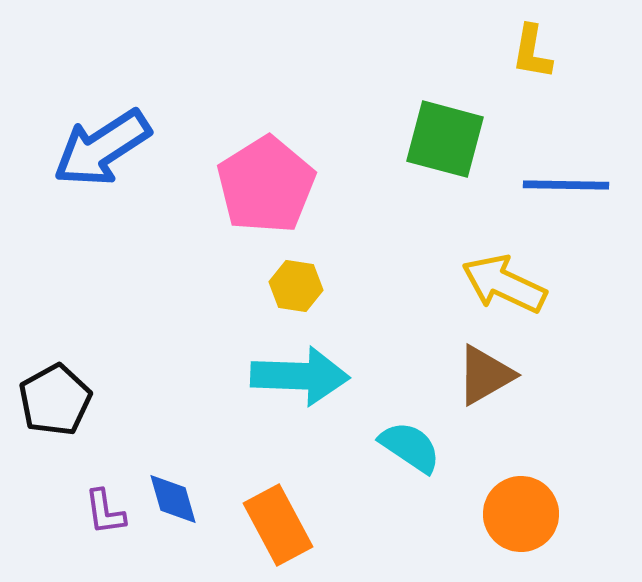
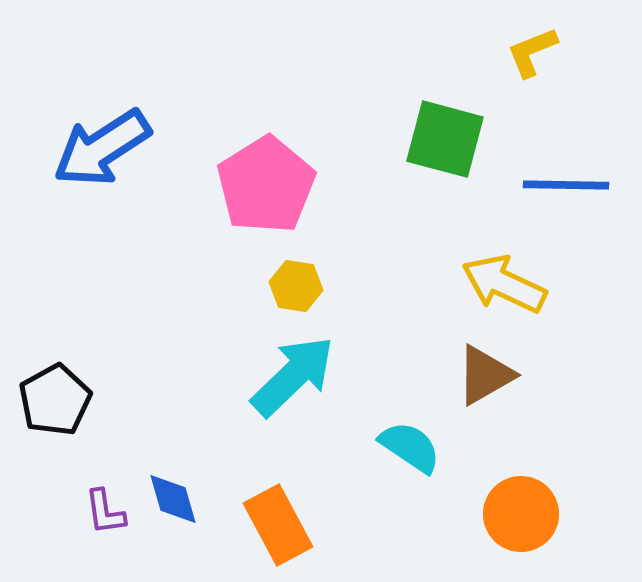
yellow L-shape: rotated 58 degrees clockwise
cyan arrow: moved 7 px left; rotated 46 degrees counterclockwise
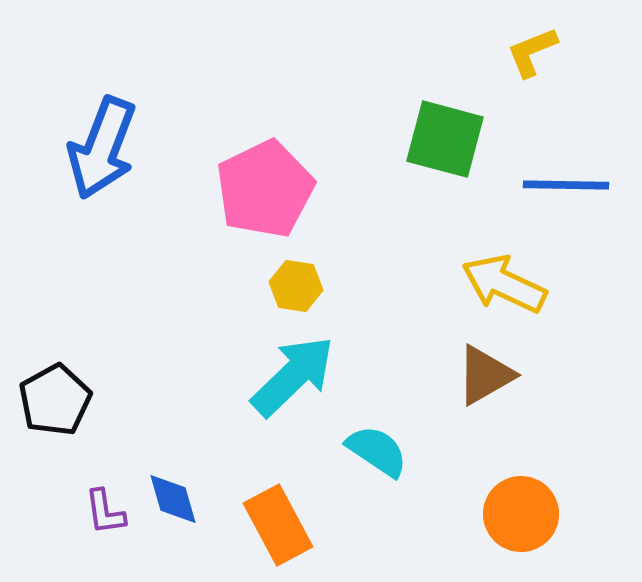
blue arrow: rotated 36 degrees counterclockwise
pink pentagon: moved 1 px left, 4 px down; rotated 6 degrees clockwise
cyan semicircle: moved 33 px left, 4 px down
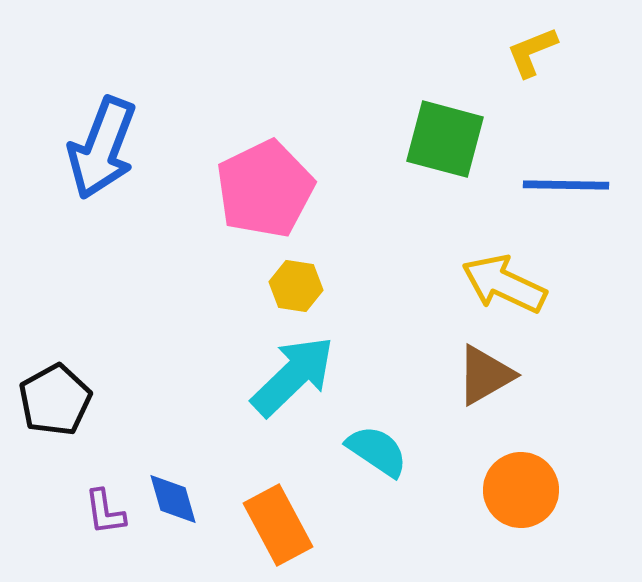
orange circle: moved 24 px up
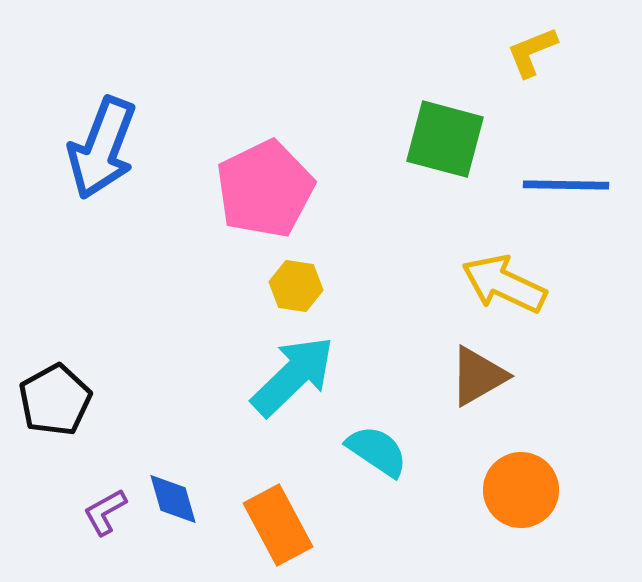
brown triangle: moved 7 px left, 1 px down
purple L-shape: rotated 69 degrees clockwise
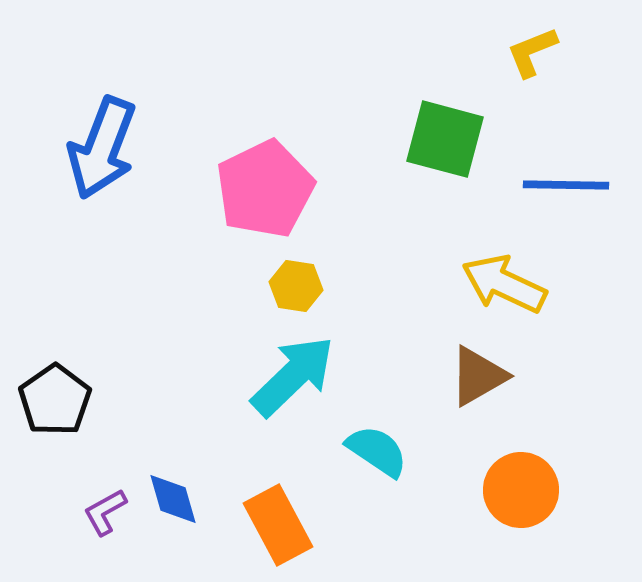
black pentagon: rotated 6 degrees counterclockwise
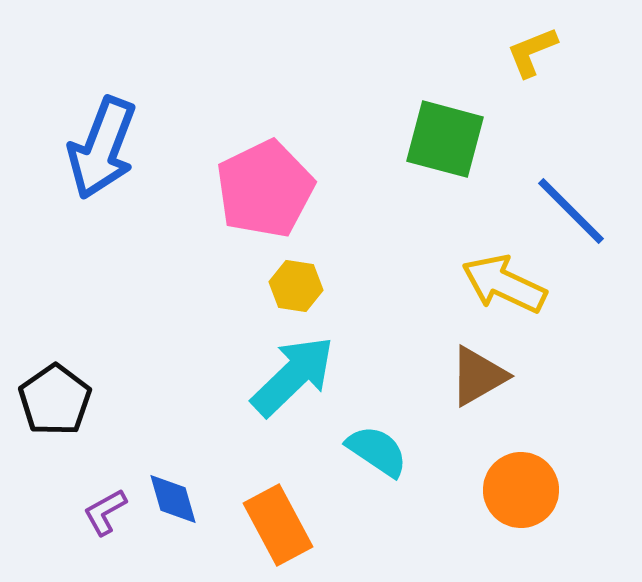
blue line: moved 5 px right, 26 px down; rotated 44 degrees clockwise
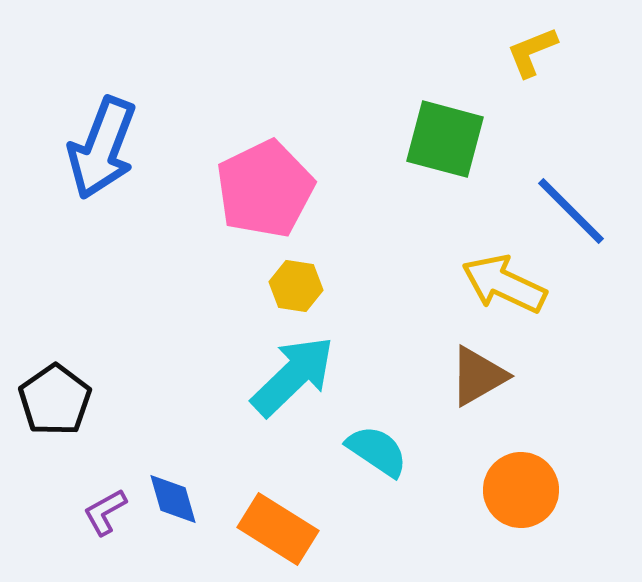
orange rectangle: moved 4 px down; rotated 30 degrees counterclockwise
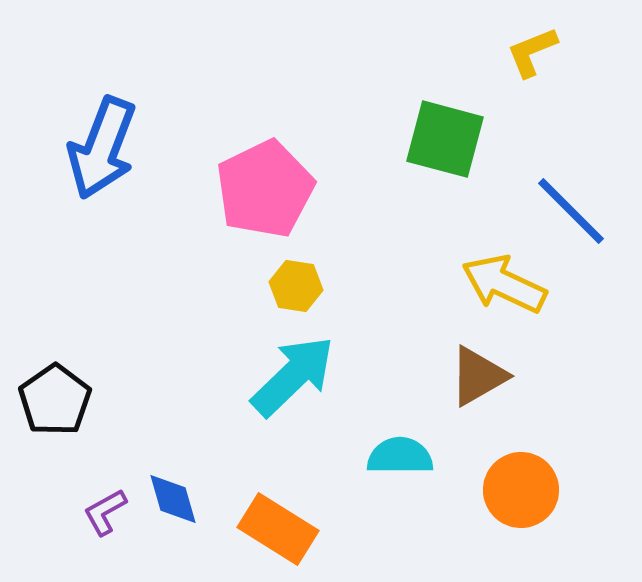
cyan semicircle: moved 23 px right, 5 px down; rotated 34 degrees counterclockwise
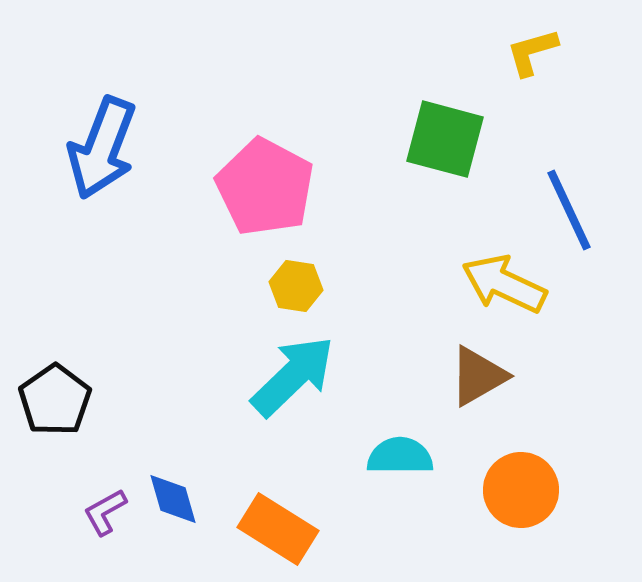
yellow L-shape: rotated 6 degrees clockwise
pink pentagon: moved 2 px up; rotated 18 degrees counterclockwise
blue line: moved 2 px left, 1 px up; rotated 20 degrees clockwise
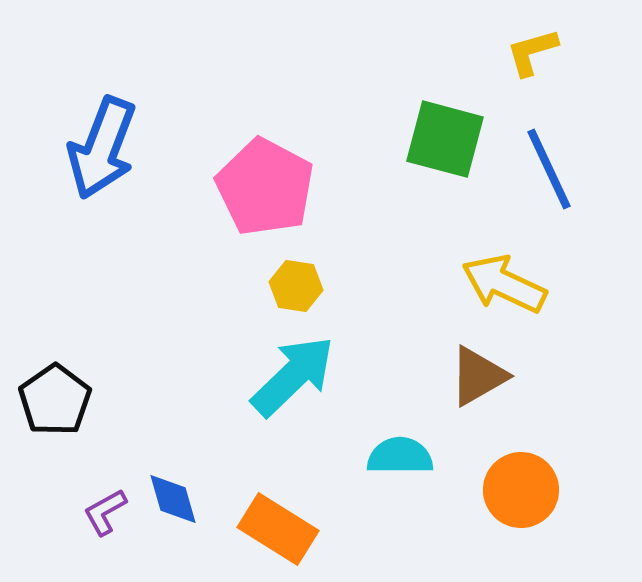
blue line: moved 20 px left, 41 px up
